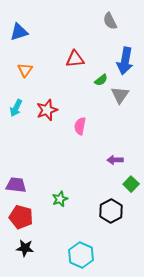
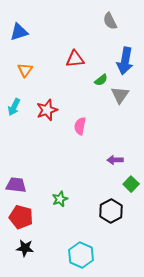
cyan arrow: moved 2 px left, 1 px up
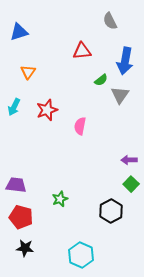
red triangle: moved 7 px right, 8 px up
orange triangle: moved 3 px right, 2 px down
purple arrow: moved 14 px right
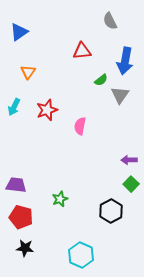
blue triangle: rotated 18 degrees counterclockwise
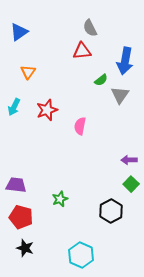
gray semicircle: moved 20 px left, 7 px down
black star: rotated 12 degrees clockwise
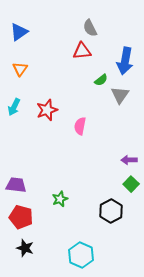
orange triangle: moved 8 px left, 3 px up
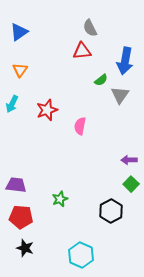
orange triangle: moved 1 px down
cyan arrow: moved 2 px left, 3 px up
red pentagon: rotated 10 degrees counterclockwise
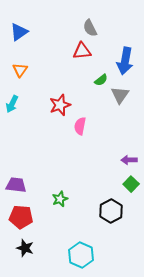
red star: moved 13 px right, 5 px up
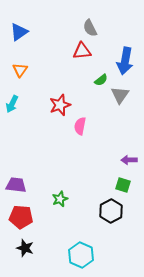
green square: moved 8 px left, 1 px down; rotated 28 degrees counterclockwise
